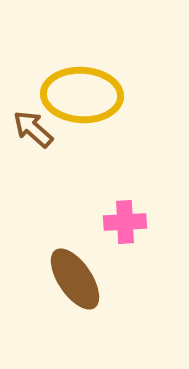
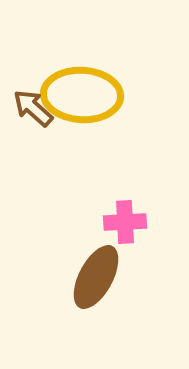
brown arrow: moved 21 px up
brown ellipse: moved 21 px right, 2 px up; rotated 62 degrees clockwise
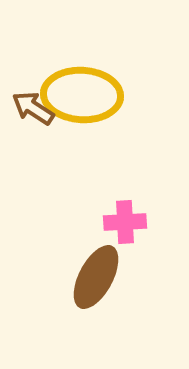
brown arrow: rotated 9 degrees counterclockwise
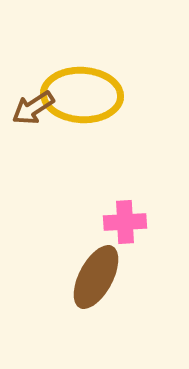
brown arrow: rotated 66 degrees counterclockwise
